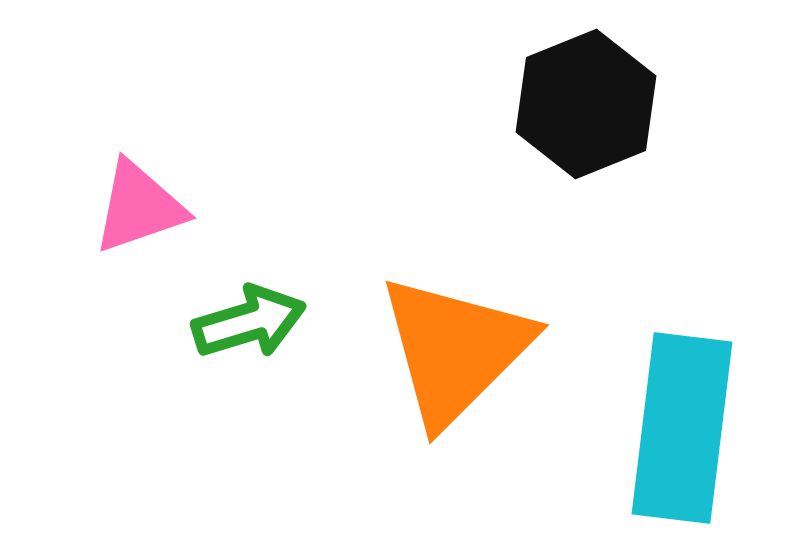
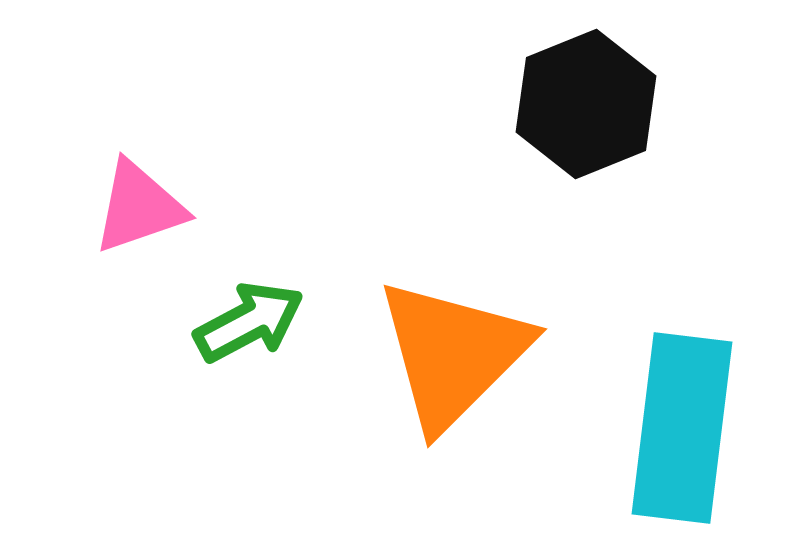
green arrow: rotated 11 degrees counterclockwise
orange triangle: moved 2 px left, 4 px down
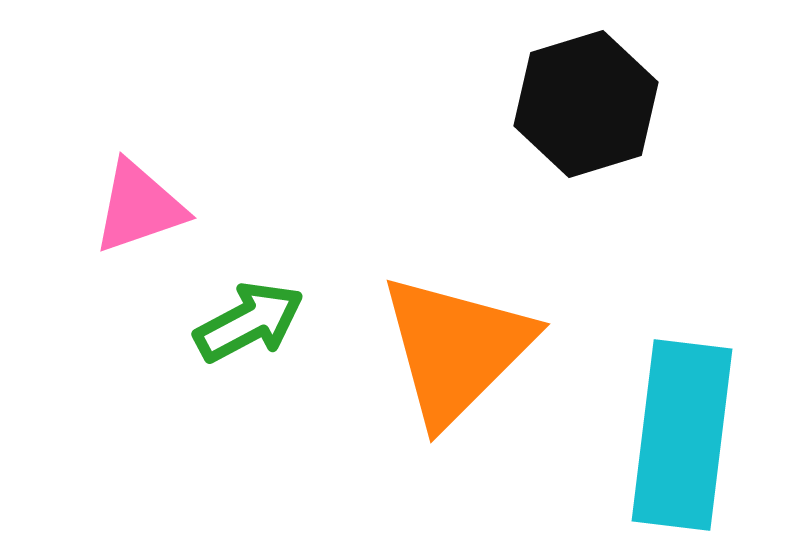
black hexagon: rotated 5 degrees clockwise
orange triangle: moved 3 px right, 5 px up
cyan rectangle: moved 7 px down
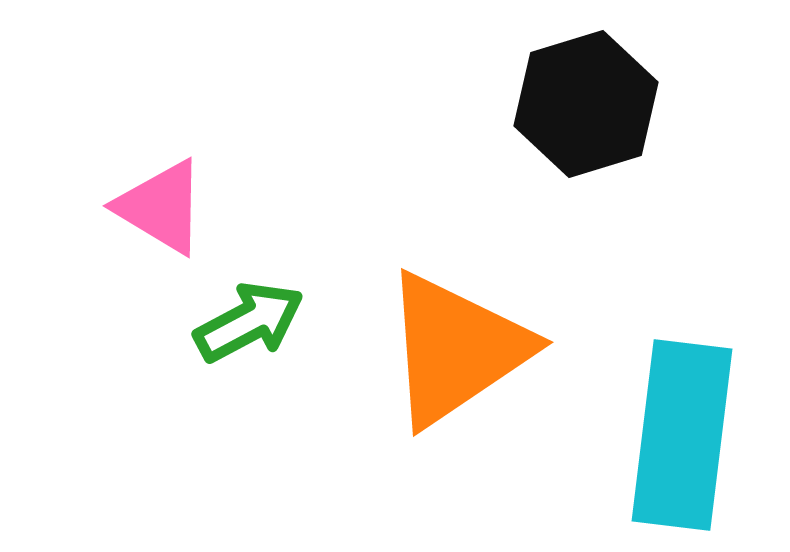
pink triangle: moved 22 px right; rotated 50 degrees clockwise
orange triangle: rotated 11 degrees clockwise
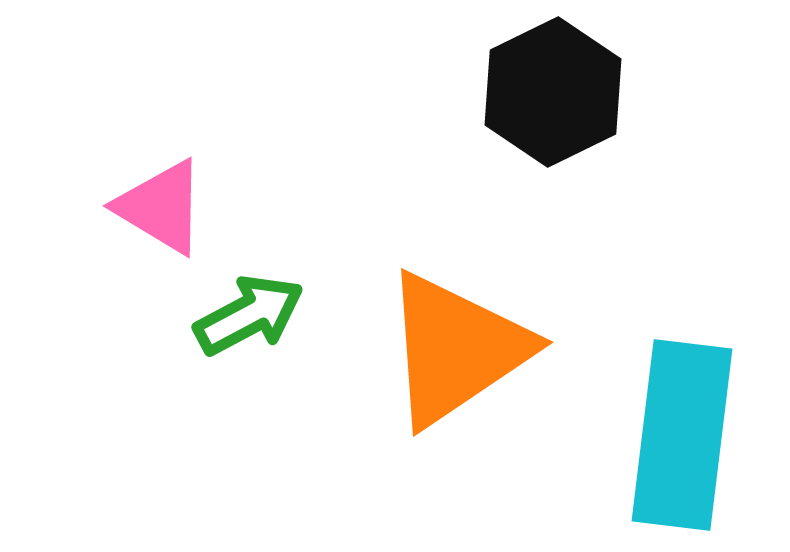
black hexagon: moved 33 px left, 12 px up; rotated 9 degrees counterclockwise
green arrow: moved 7 px up
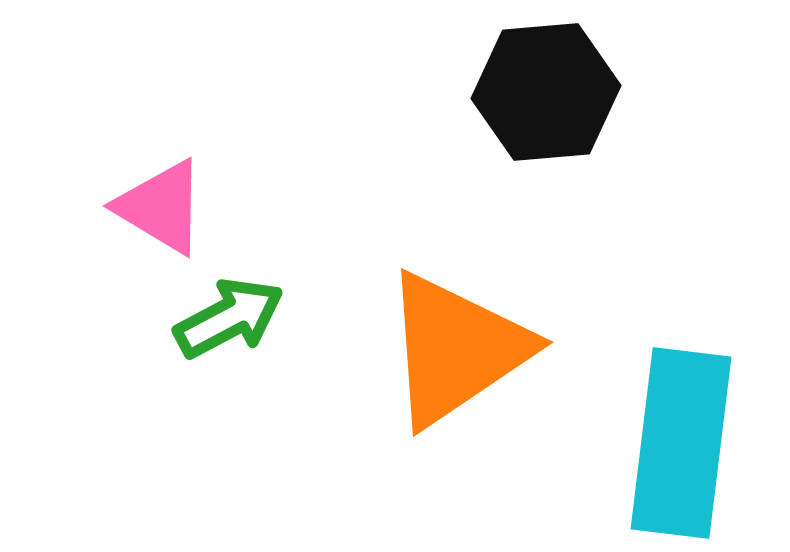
black hexagon: moved 7 px left; rotated 21 degrees clockwise
green arrow: moved 20 px left, 3 px down
cyan rectangle: moved 1 px left, 8 px down
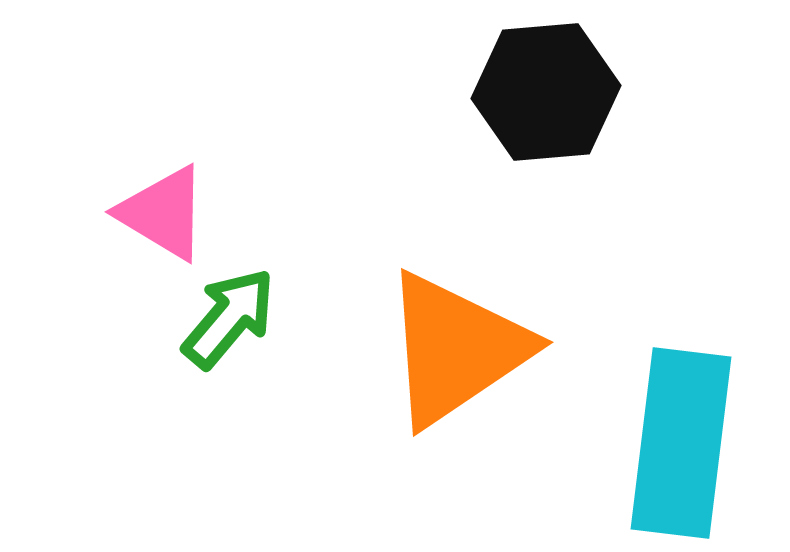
pink triangle: moved 2 px right, 6 px down
green arrow: rotated 22 degrees counterclockwise
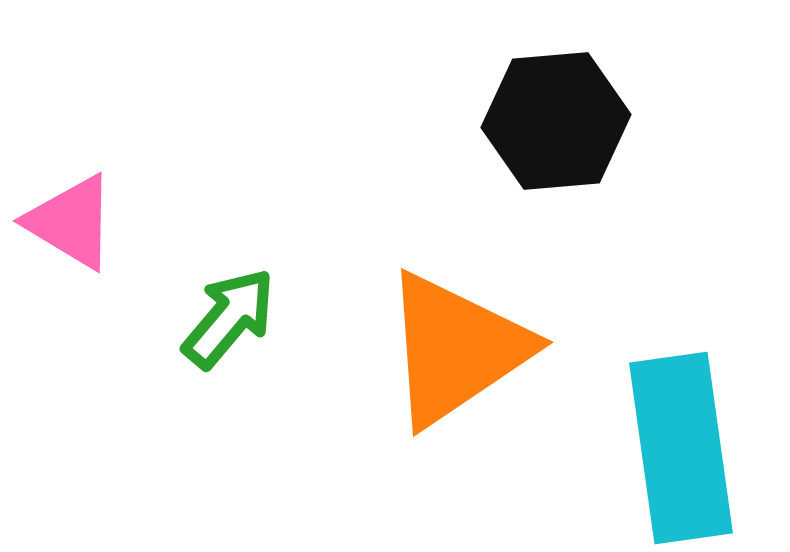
black hexagon: moved 10 px right, 29 px down
pink triangle: moved 92 px left, 9 px down
cyan rectangle: moved 5 px down; rotated 15 degrees counterclockwise
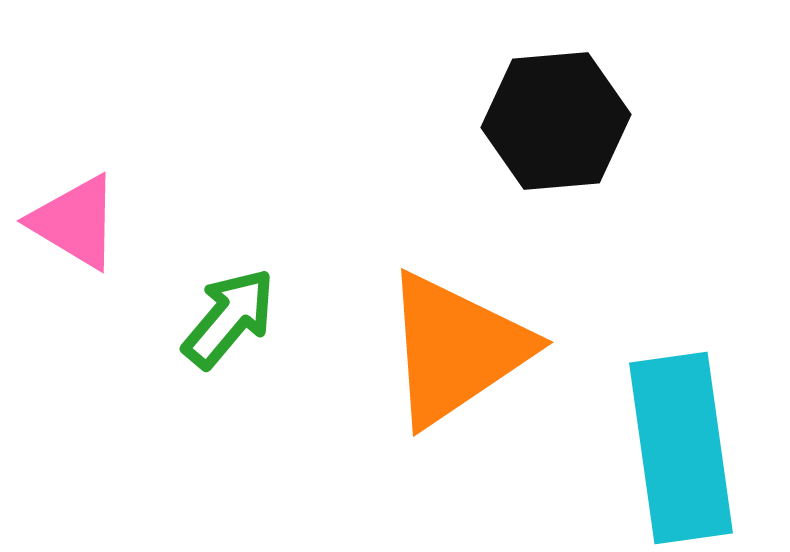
pink triangle: moved 4 px right
